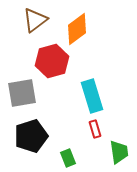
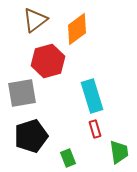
red hexagon: moved 4 px left
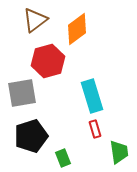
green rectangle: moved 5 px left
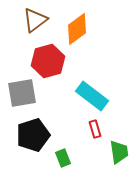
cyan rectangle: rotated 36 degrees counterclockwise
black pentagon: moved 2 px right, 1 px up
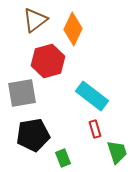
orange diamond: moved 4 px left; rotated 28 degrees counterclockwise
black pentagon: rotated 8 degrees clockwise
green trapezoid: moved 2 px left; rotated 10 degrees counterclockwise
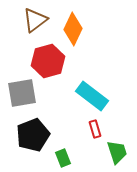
black pentagon: rotated 12 degrees counterclockwise
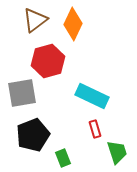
orange diamond: moved 5 px up
cyan rectangle: rotated 12 degrees counterclockwise
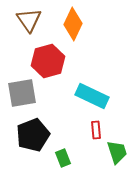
brown triangle: moved 6 px left; rotated 28 degrees counterclockwise
red rectangle: moved 1 px right, 1 px down; rotated 12 degrees clockwise
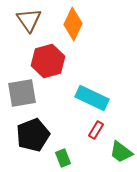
cyan rectangle: moved 2 px down
red rectangle: rotated 36 degrees clockwise
green trapezoid: moved 4 px right; rotated 145 degrees clockwise
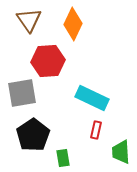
red hexagon: rotated 12 degrees clockwise
red rectangle: rotated 18 degrees counterclockwise
black pentagon: rotated 12 degrees counterclockwise
green trapezoid: rotated 50 degrees clockwise
green rectangle: rotated 12 degrees clockwise
